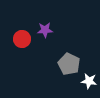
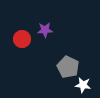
gray pentagon: moved 1 px left, 3 px down
white star: moved 6 px left, 4 px down
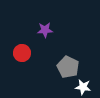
red circle: moved 14 px down
white star: moved 2 px down
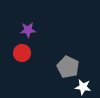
purple star: moved 17 px left
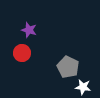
purple star: moved 1 px right; rotated 21 degrees clockwise
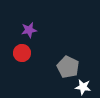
purple star: rotated 28 degrees counterclockwise
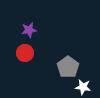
red circle: moved 3 px right
gray pentagon: rotated 10 degrees clockwise
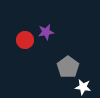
purple star: moved 17 px right, 2 px down
red circle: moved 13 px up
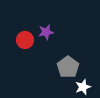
white star: rotated 28 degrees counterclockwise
